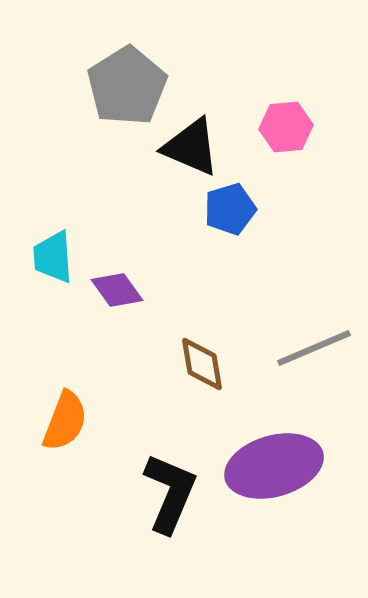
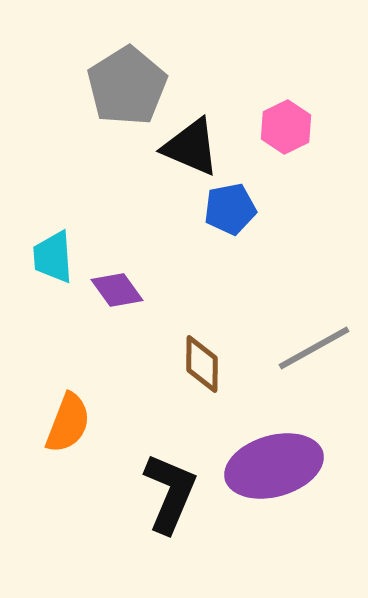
pink hexagon: rotated 21 degrees counterclockwise
blue pentagon: rotated 6 degrees clockwise
gray line: rotated 6 degrees counterclockwise
brown diamond: rotated 10 degrees clockwise
orange semicircle: moved 3 px right, 2 px down
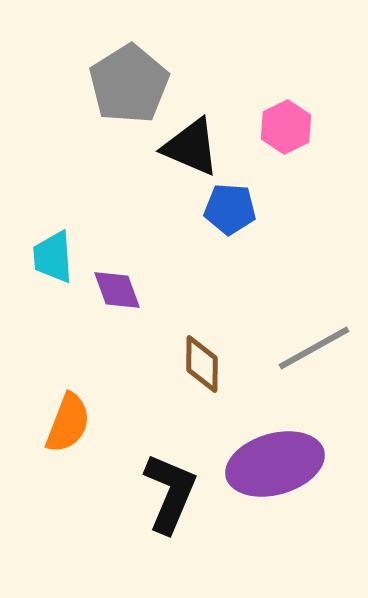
gray pentagon: moved 2 px right, 2 px up
blue pentagon: rotated 15 degrees clockwise
purple diamond: rotated 16 degrees clockwise
purple ellipse: moved 1 px right, 2 px up
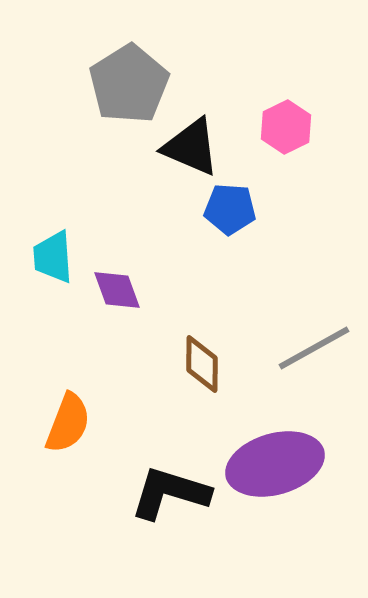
black L-shape: rotated 96 degrees counterclockwise
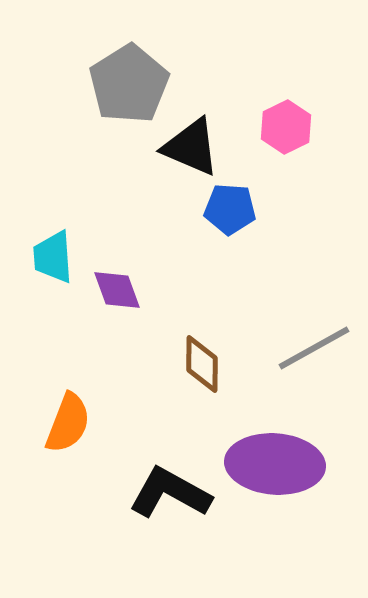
purple ellipse: rotated 20 degrees clockwise
black L-shape: rotated 12 degrees clockwise
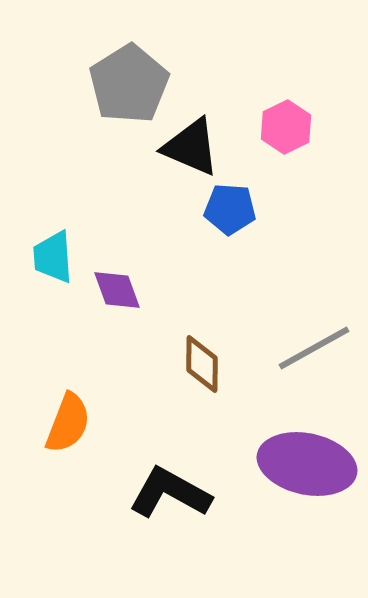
purple ellipse: moved 32 px right; rotated 8 degrees clockwise
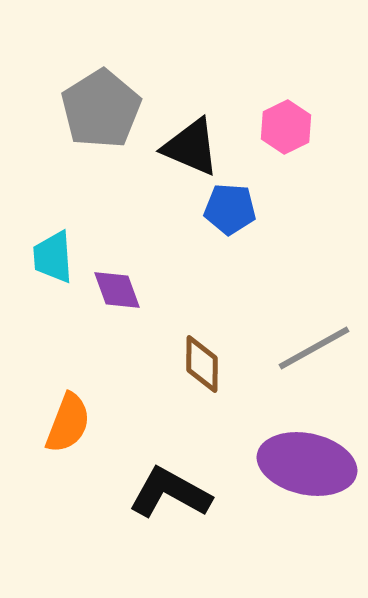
gray pentagon: moved 28 px left, 25 px down
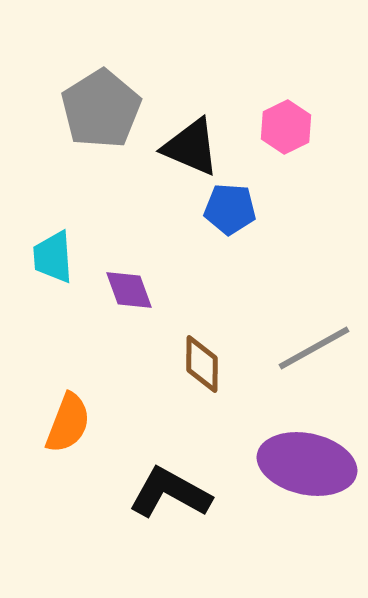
purple diamond: moved 12 px right
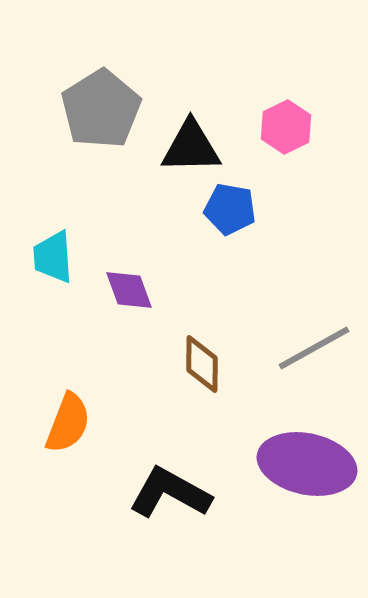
black triangle: rotated 24 degrees counterclockwise
blue pentagon: rotated 6 degrees clockwise
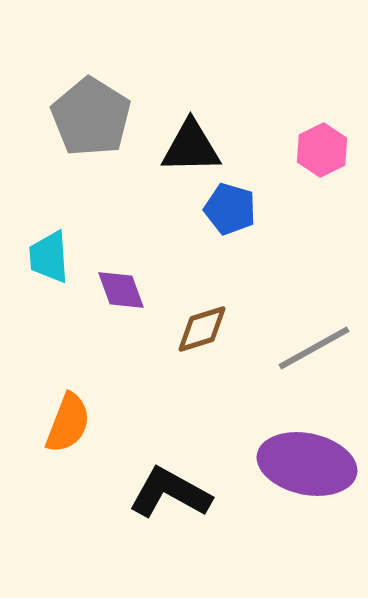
gray pentagon: moved 10 px left, 8 px down; rotated 8 degrees counterclockwise
pink hexagon: moved 36 px right, 23 px down
blue pentagon: rotated 6 degrees clockwise
cyan trapezoid: moved 4 px left
purple diamond: moved 8 px left
brown diamond: moved 35 px up; rotated 72 degrees clockwise
